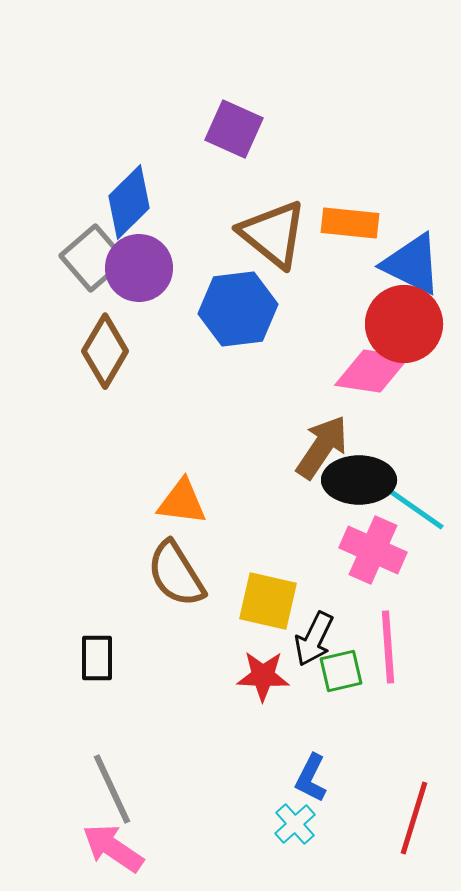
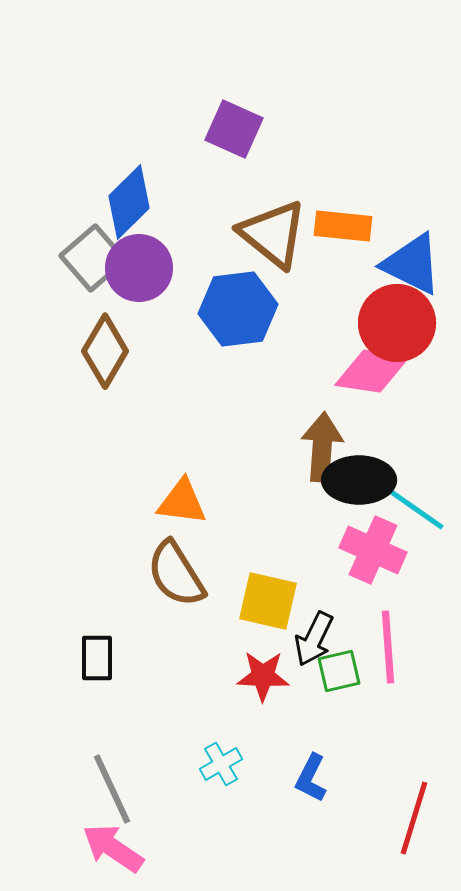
orange rectangle: moved 7 px left, 3 px down
red circle: moved 7 px left, 1 px up
brown arrow: rotated 30 degrees counterclockwise
green square: moved 2 px left
cyan cross: moved 74 px left, 60 px up; rotated 12 degrees clockwise
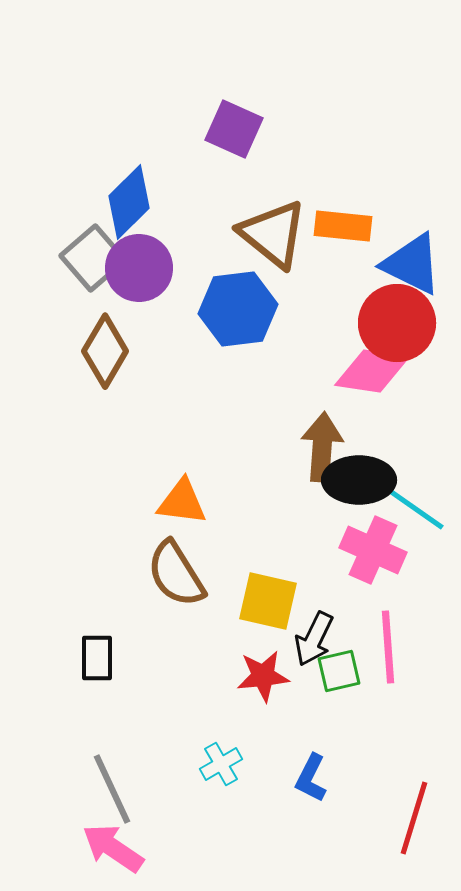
red star: rotated 8 degrees counterclockwise
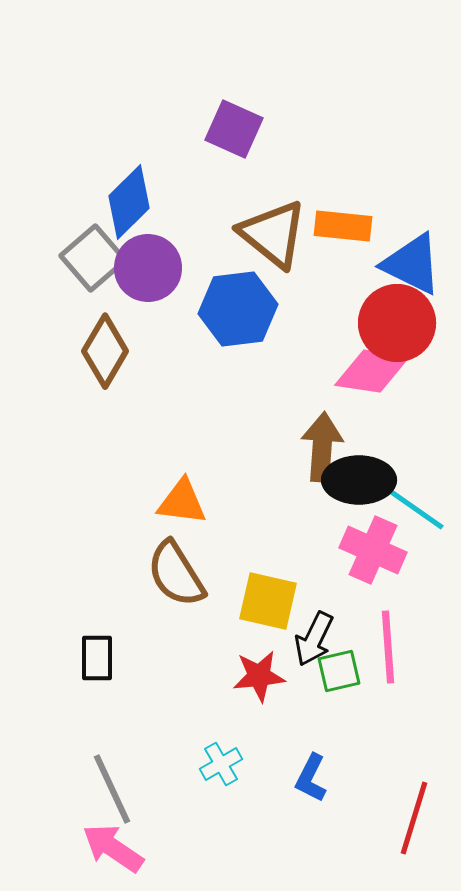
purple circle: moved 9 px right
red star: moved 4 px left
